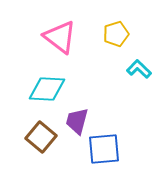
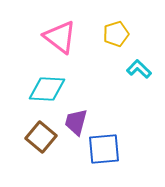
purple trapezoid: moved 1 px left, 1 px down
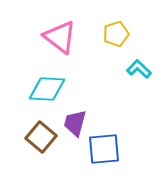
purple trapezoid: moved 1 px left, 1 px down
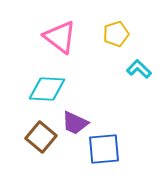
purple trapezoid: rotated 80 degrees counterclockwise
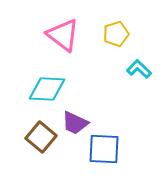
pink triangle: moved 3 px right, 2 px up
blue square: rotated 8 degrees clockwise
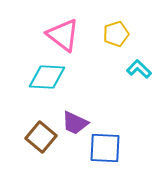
cyan diamond: moved 12 px up
blue square: moved 1 px right, 1 px up
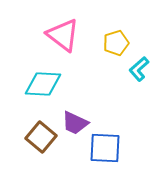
yellow pentagon: moved 9 px down
cyan L-shape: rotated 85 degrees counterclockwise
cyan diamond: moved 4 px left, 7 px down
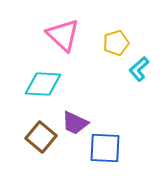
pink triangle: rotated 6 degrees clockwise
